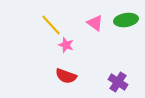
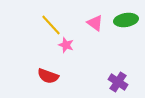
red semicircle: moved 18 px left
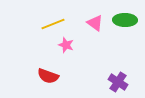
green ellipse: moved 1 px left; rotated 10 degrees clockwise
yellow line: moved 2 px right, 1 px up; rotated 70 degrees counterclockwise
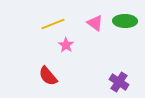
green ellipse: moved 1 px down
pink star: rotated 14 degrees clockwise
red semicircle: rotated 30 degrees clockwise
purple cross: moved 1 px right
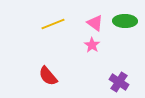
pink star: moved 26 px right
